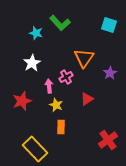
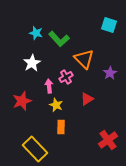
green L-shape: moved 1 px left, 16 px down
orange triangle: moved 1 px down; rotated 20 degrees counterclockwise
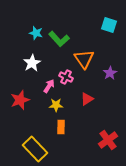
orange triangle: rotated 10 degrees clockwise
pink cross: rotated 32 degrees counterclockwise
pink arrow: rotated 40 degrees clockwise
red star: moved 2 px left, 1 px up
yellow star: rotated 24 degrees counterclockwise
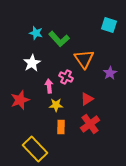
pink arrow: rotated 40 degrees counterclockwise
red cross: moved 18 px left, 16 px up
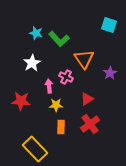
red star: moved 1 px right, 1 px down; rotated 24 degrees clockwise
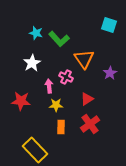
yellow rectangle: moved 1 px down
